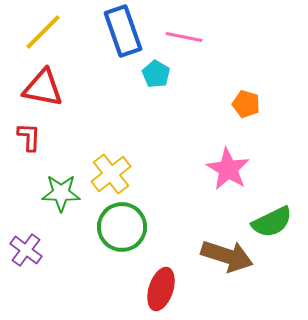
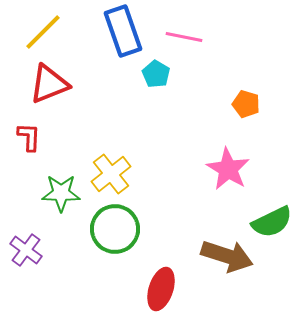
red triangle: moved 6 px right, 4 px up; rotated 33 degrees counterclockwise
green circle: moved 7 px left, 2 px down
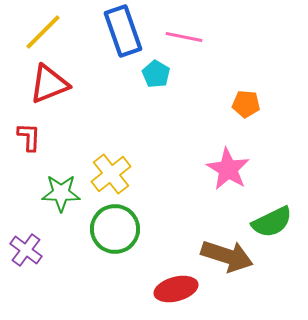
orange pentagon: rotated 12 degrees counterclockwise
red ellipse: moved 15 px right; rotated 57 degrees clockwise
